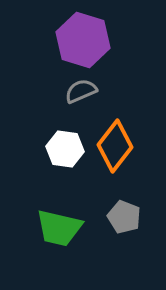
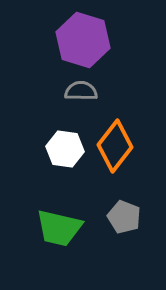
gray semicircle: rotated 24 degrees clockwise
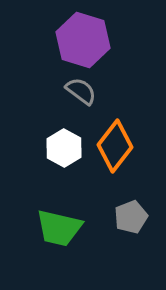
gray semicircle: rotated 36 degrees clockwise
white hexagon: moved 1 px left, 1 px up; rotated 21 degrees clockwise
gray pentagon: moved 7 px right; rotated 28 degrees clockwise
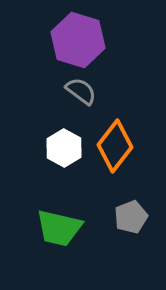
purple hexagon: moved 5 px left
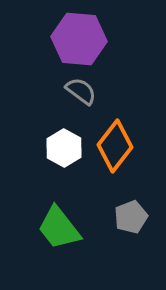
purple hexagon: moved 1 px right, 1 px up; rotated 12 degrees counterclockwise
green trapezoid: rotated 39 degrees clockwise
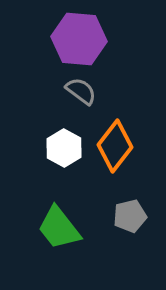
gray pentagon: moved 1 px left, 1 px up; rotated 8 degrees clockwise
